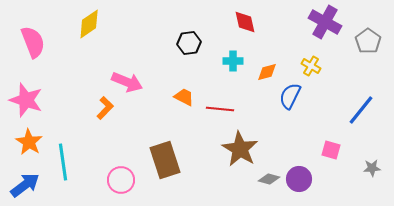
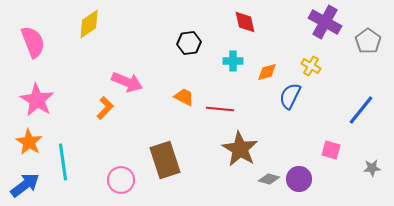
pink star: moved 11 px right; rotated 12 degrees clockwise
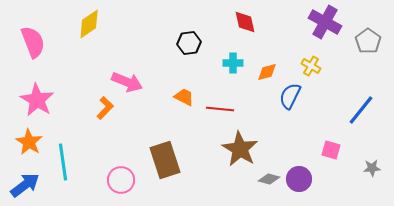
cyan cross: moved 2 px down
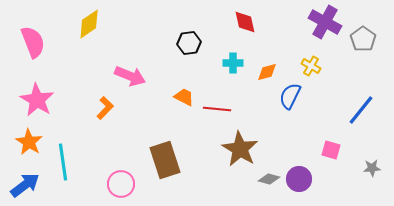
gray pentagon: moved 5 px left, 2 px up
pink arrow: moved 3 px right, 6 px up
red line: moved 3 px left
pink circle: moved 4 px down
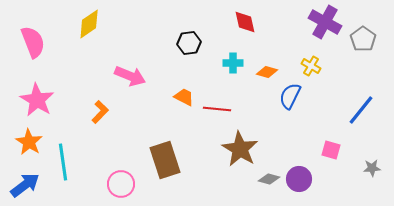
orange diamond: rotated 30 degrees clockwise
orange L-shape: moved 5 px left, 4 px down
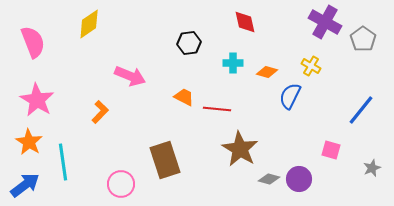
gray star: rotated 18 degrees counterclockwise
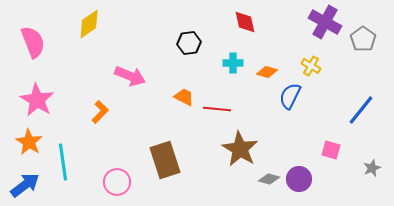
pink circle: moved 4 px left, 2 px up
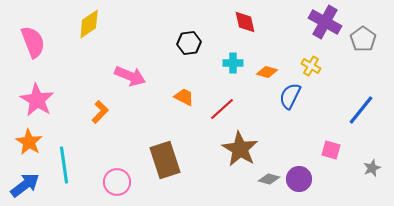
red line: moved 5 px right; rotated 48 degrees counterclockwise
cyan line: moved 1 px right, 3 px down
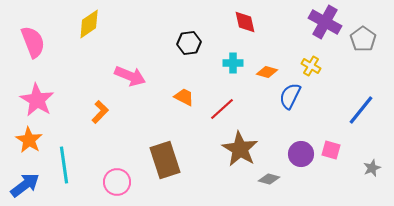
orange star: moved 2 px up
purple circle: moved 2 px right, 25 px up
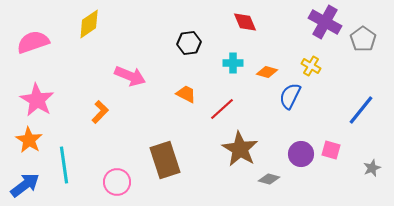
red diamond: rotated 10 degrees counterclockwise
pink semicircle: rotated 88 degrees counterclockwise
orange trapezoid: moved 2 px right, 3 px up
